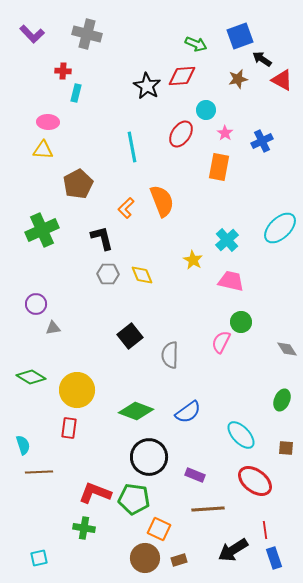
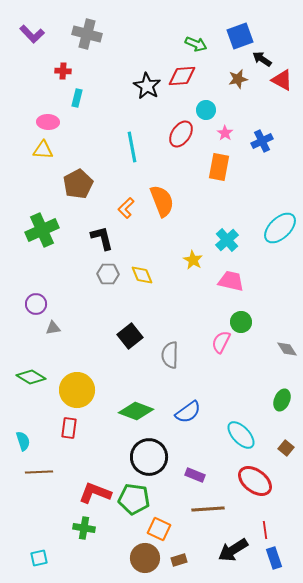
cyan rectangle at (76, 93): moved 1 px right, 5 px down
cyan semicircle at (23, 445): moved 4 px up
brown square at (286, 448): rotated 35 degrees clockwise
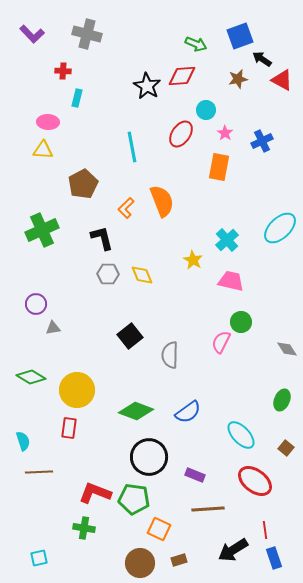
brown pentagon at (78, 184): moved 5 px right
brown circle at (145, 558): moved 5 px left, 5 px down
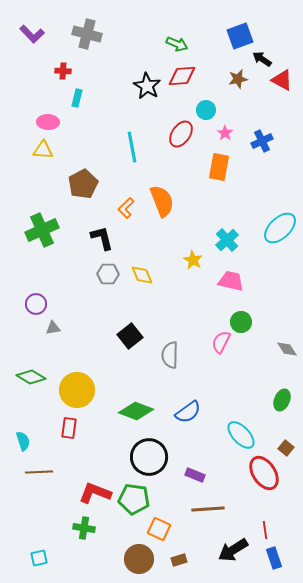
green arrow at (196, 44): moved 19 px left
red ellipse at (255, 481): moved 9 px right, 8 px up; rotated 20 degrees clockwise
brown circle at (140, 563): moved 1 px left, 4 px up
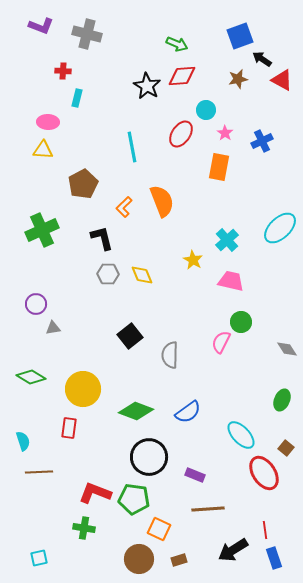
purple L-shape at (32, 34): moved 9 px right, 8 px up; rotated 25 degrees counterclockwise
orange L-shape at (126, 208): moved 2 px left, 1 px up
yellow circle at (77, 390): moved 6 px right, 1 px up
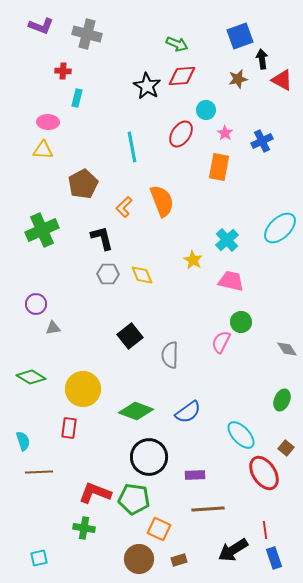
black arrow at (262, 59): rotated 48 degrees clockwise
purple rectangle at (195, 475): rotated 24 degrees counterclockwise
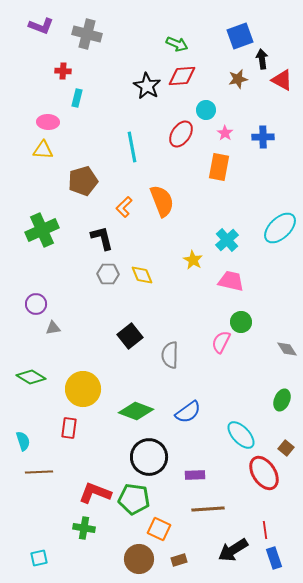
blue cross at (262, 141): moved 1 px right, 4 px up; rotated 25 degrees clockwise
brown pentagon at (83, 184): moved 3 px up; rotated 12 degrees clockwise
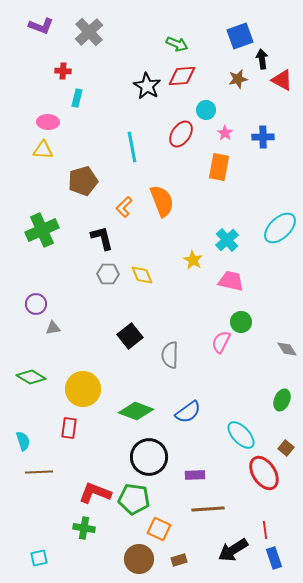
gray cross at (87, 34): moved 2 px right, 2 px up; rotated 32 degrees clockwise
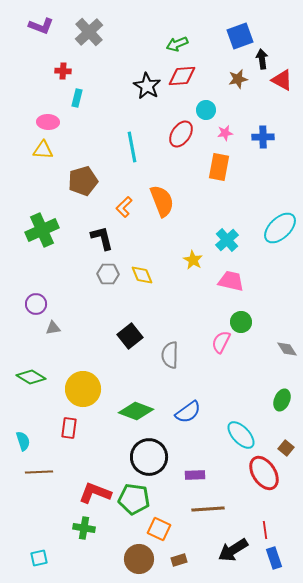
green arrow at (177, 44): rotated 135 degrees clockwise
pink star at (225, 133): rotated 28 degrees clockwise
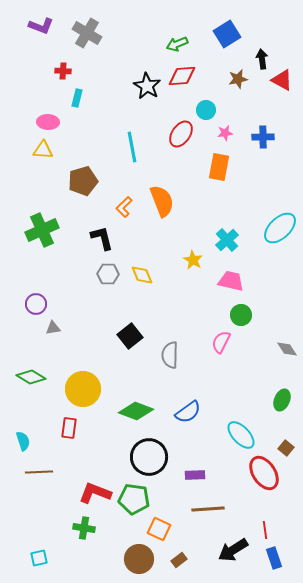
gray cross at (89, 32): moved 2 px left, 1 px down; rotated 16 degrees counterclockwise
blue square at (240, 36): moved 13 px left, 2 px up; rotated 12 degrees counterclockwise
green circle at (241, 322): moved 7 px up
brown rectangle at (179, 560): rotated 21 degrees counterclockwise
